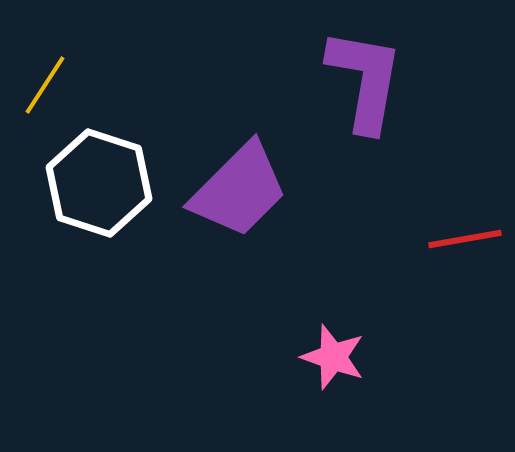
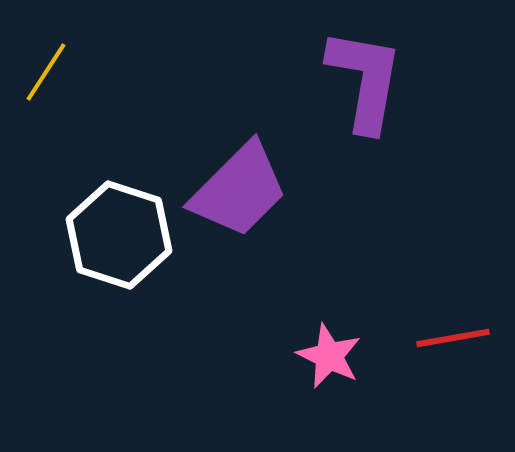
yellow line: moved 1 px right, 13 px up
white hexagon: moved 20 px right, 52 px down
red line: moved 12 px left, 99 px down
pink star: moved 4 px left, 1 px up; rotated 6 degrees clockwise
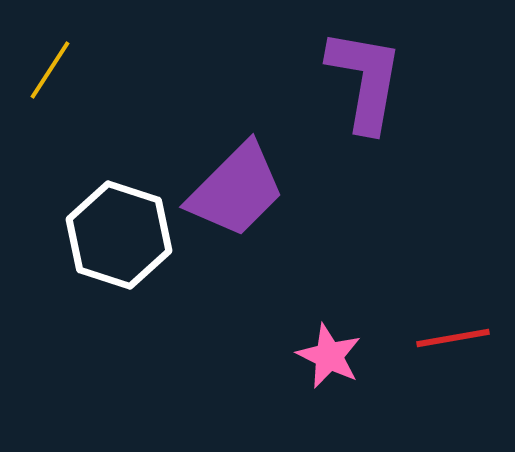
yellow line: moved 4 px right, 2 px up
purple trapezoid: moved 3 px left
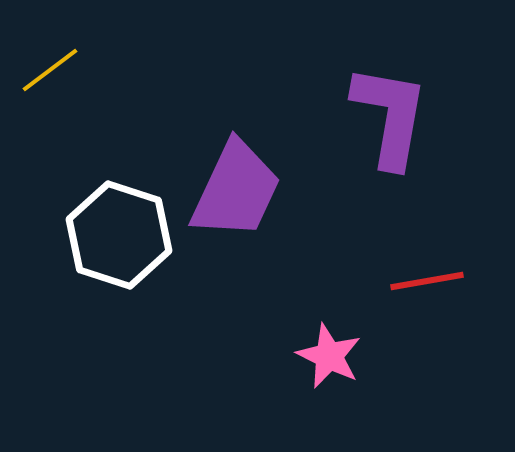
yellow line: rotated 20 degrees clockwise
purple L-shape: moved 25 px right, 36 px down
purple trapezoid: rotated 20 degrees counterclockwise
red line: moved 26 px left, 57 px up
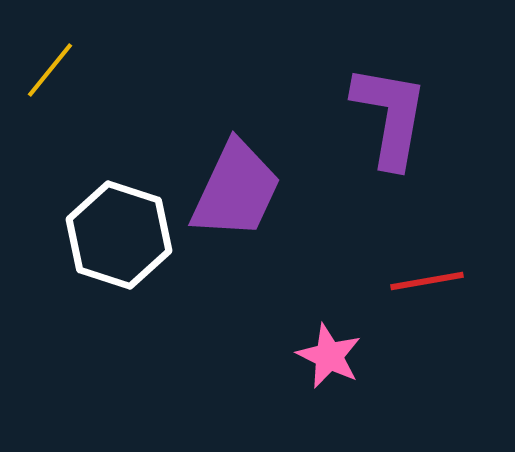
yellow line: rotated 14 degrees counterclockwise
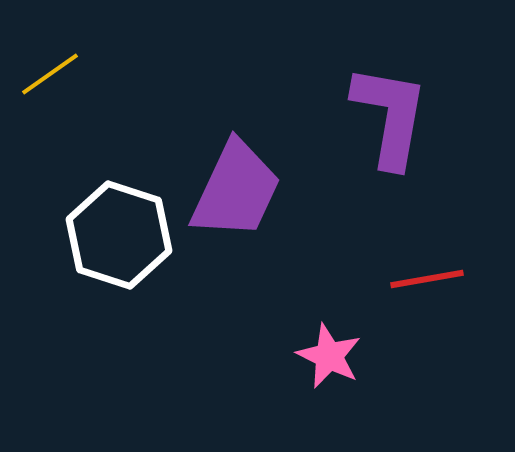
yellow line: moved 4 px down; rotated 16 degrees clockwise
red line: moved 2 px up
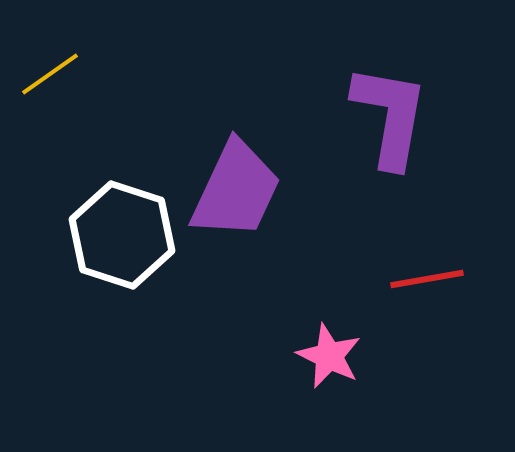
white hexagon: moved 3 px right
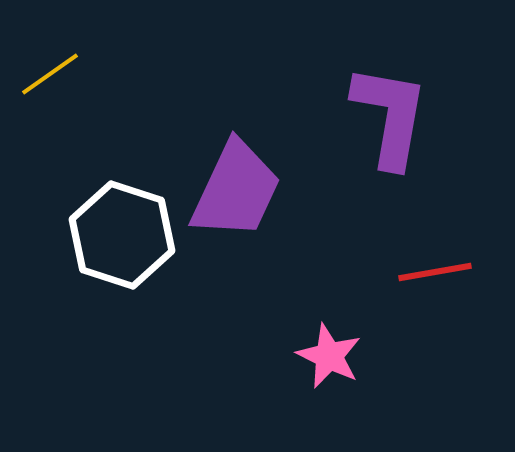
red line: moved 8 px right, 7 px up
